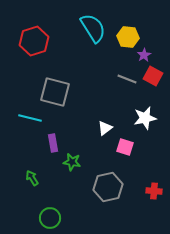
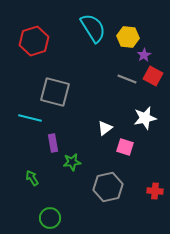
green star: rotated 18 degrees counterclockwise
red cross: moved 1 px right
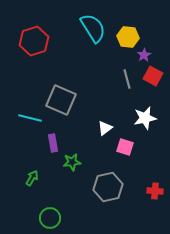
gray line: rotated 54 degrees clockwise
gray square: moved 6 px right, 8 px down; rotated 8 degrees clockwise
green arrow: rotated 63 degrees clockwise
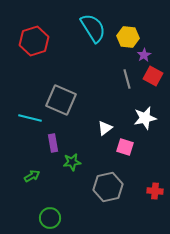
green arrow: moved 2 px up; rotated 28 degrees clockwise
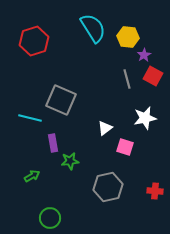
green star: moved 2 px left, 1 px up
